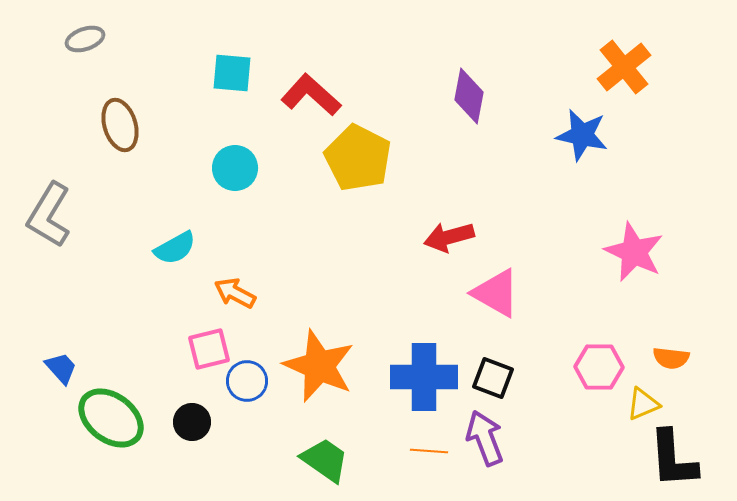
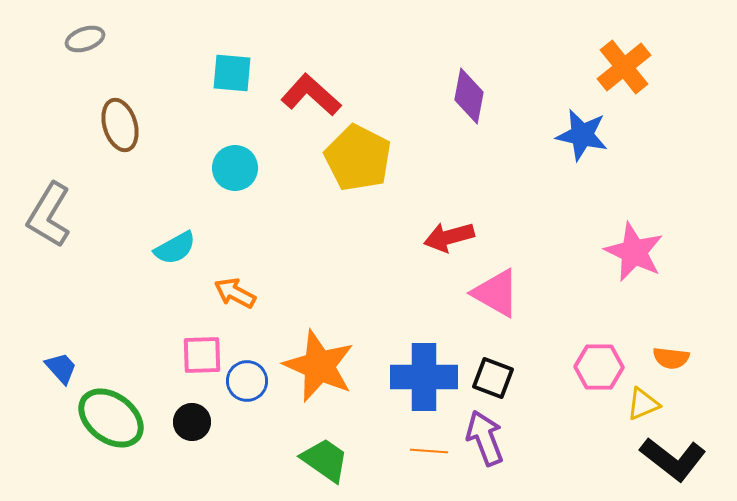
pink square: moved 7 px left, 6 px down; rotated 12 degrees clockwise
black L-shape: rotated 48 degrees counterclockwise
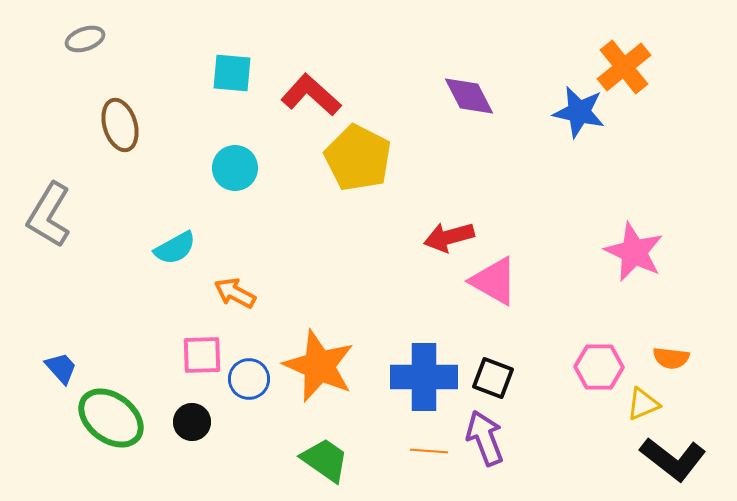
purple diamond: rotated 38 degrees counterclockwise
blue star: moved 3 px left, 23 px up
pink triangle: moved 2 px left, 12 px up
blue circle: moved 2 px right, 2 px up
